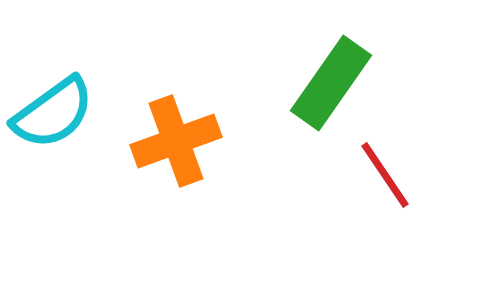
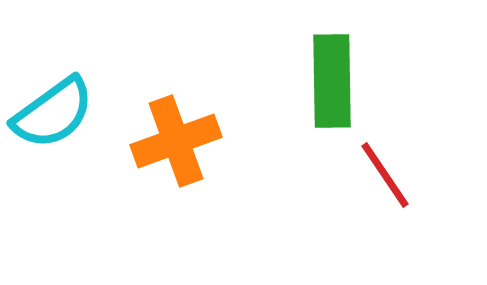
green rectangle: moved 1 px right, 2 px up; rotated 36 degrees counterclockwise
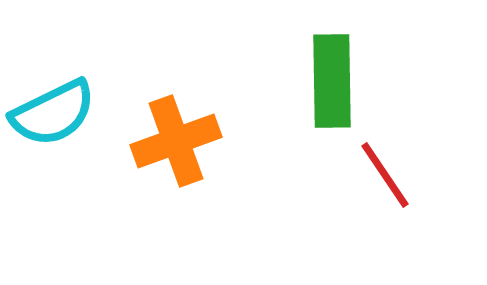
cyan semicircle: rotated 10 degrees clockwise
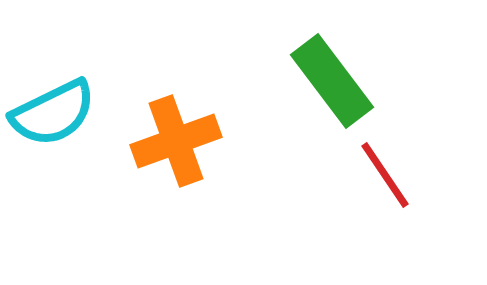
green rectangle: rotated 36 degrees counterclockwise
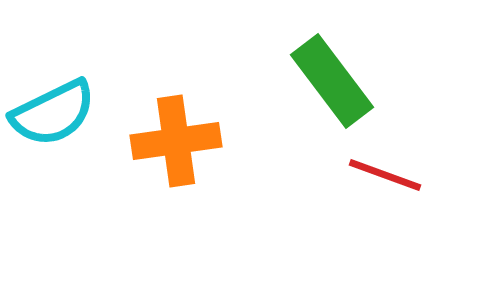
orange cross: rotated 12 degrees clockwise
red line: rotated 36 degrees counterclockwise
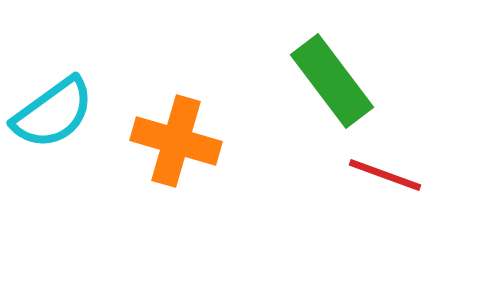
cyan semicircle: rotated 10 degrees counterclockwise
orange cross: rotated 24 degrees clockwise
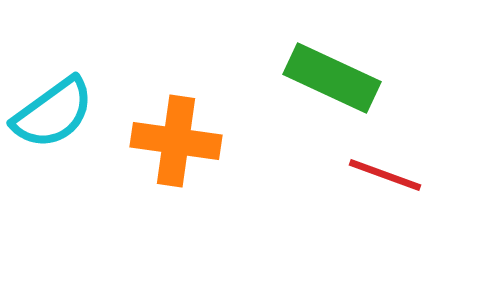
green rectangle: moved 3 px up; rotated 28 degrees counterclockwise
orange cross: rotated 8 degrees counterclockwise
